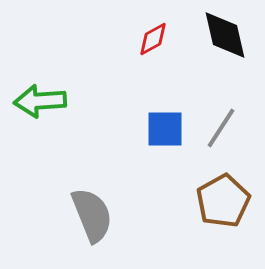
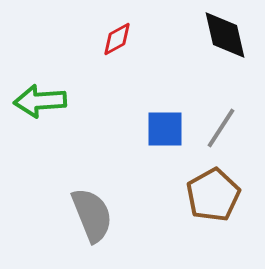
red diamond: moved 36 px left
brown pentagon: moved 10 px left, 6 px up
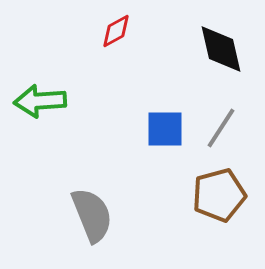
black diamond: moved 4 px left, 14 px down
red diamond: moved 1 px left, 8 px up
brown pentagon: moved 6 px right; rotated 14 degrees clockwise
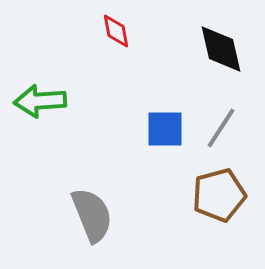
red diamond: rotated 72 degrees counterclockwise
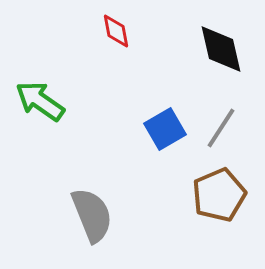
green arrow: rotated 39 degrees clockwise
blue square: rotated 30 degrees counterclockwise
brown pentagon: rotated 8 degrees counterclockwise
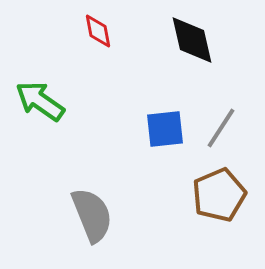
red diamond: moved 18 px left
black diamond: moved 29 px left, 9 px up
blue square: rotated 24 degrees clockwise
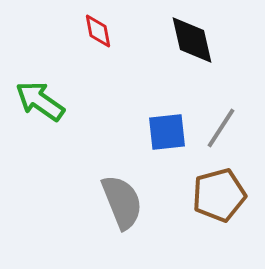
blue square: moved 2 px right, 3 px down
brown pentagon: rotated 8 degrees clockwise
gray semicircle: moved 30 px right, 13 px up
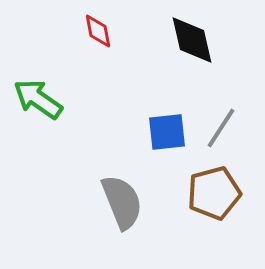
green arrow: moved 2 px left, 2 px up
brown pentagon: moved 5 px left, 2 px up
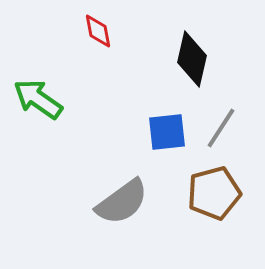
black diamond: moved 19 px down; rotated 26 degrees clockwise
gray semicircle: rotated 76 degrees clockwise
